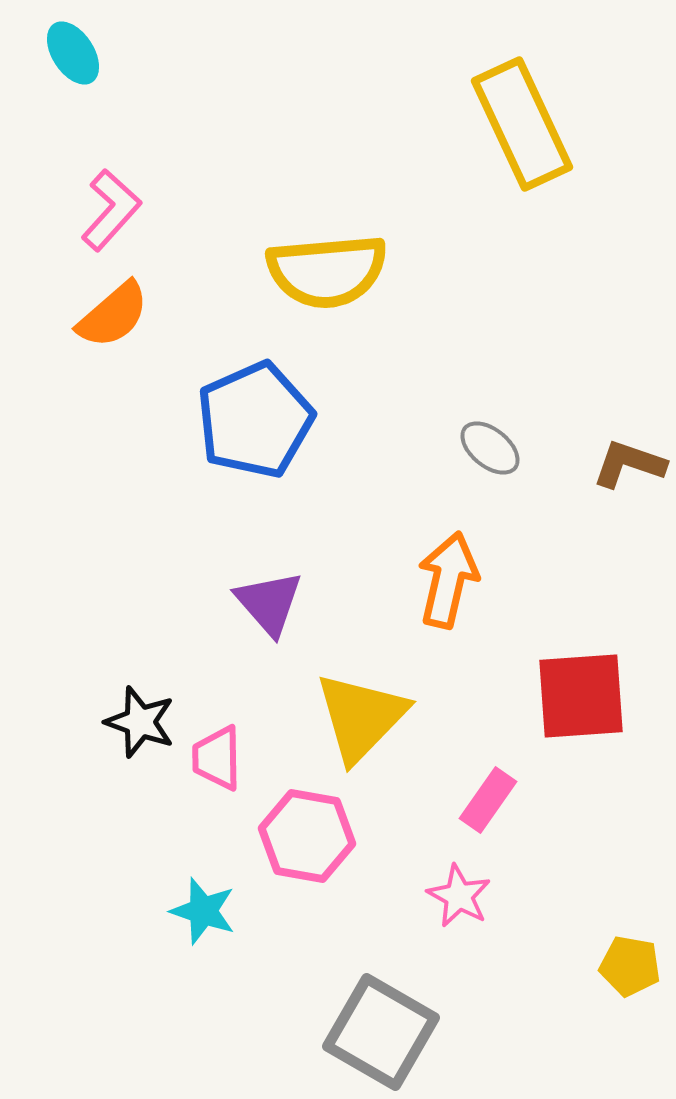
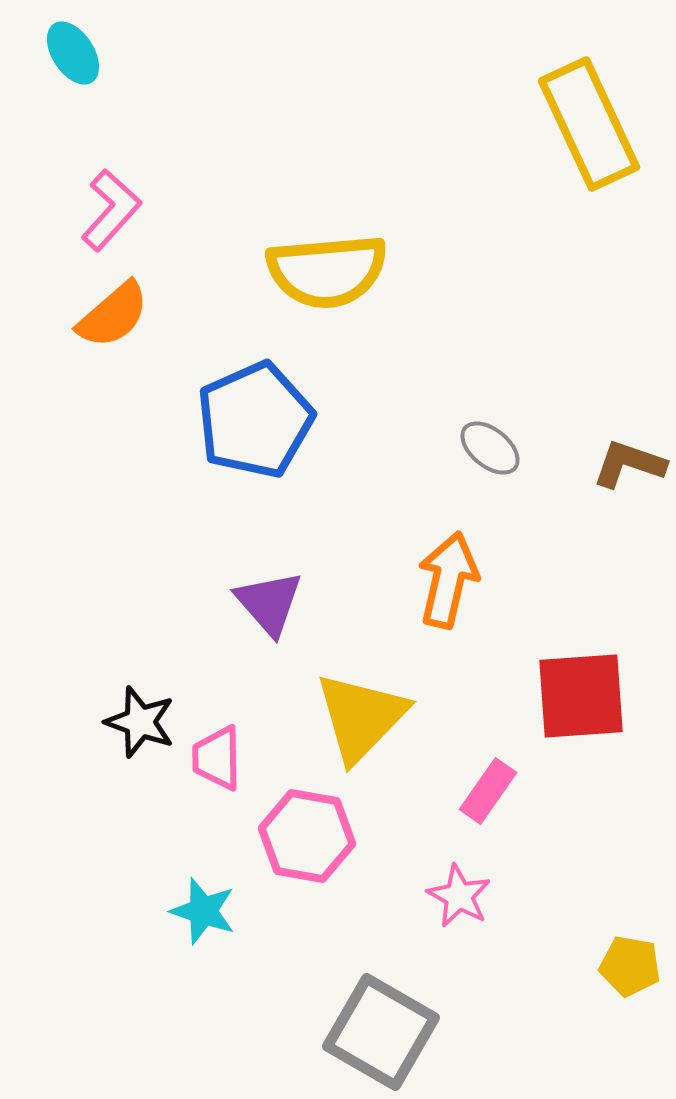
yellow rectangle: moved 67 px right
pink rectangle: moved 9 px up
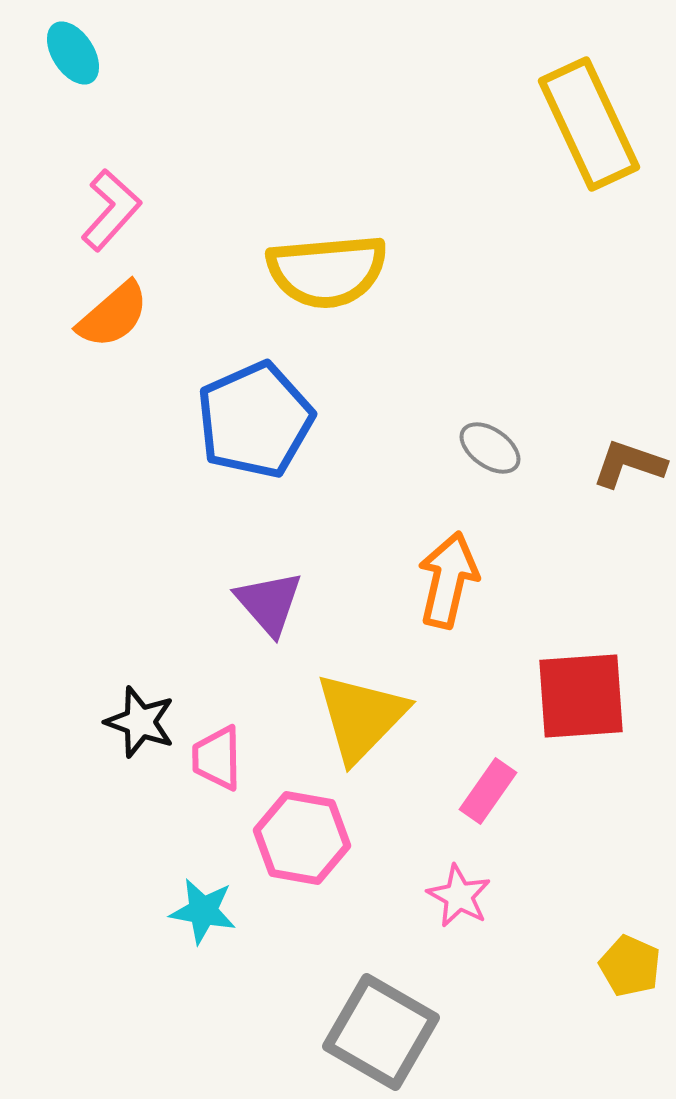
gray ellipse: rotated 4 degrees counterclockwise
pink hexagon: moved 5 px left, 2 px down
cyan star: rotated 8 degrees counterclockwise
yellow pentagon: rotated 14 degrees clockwise
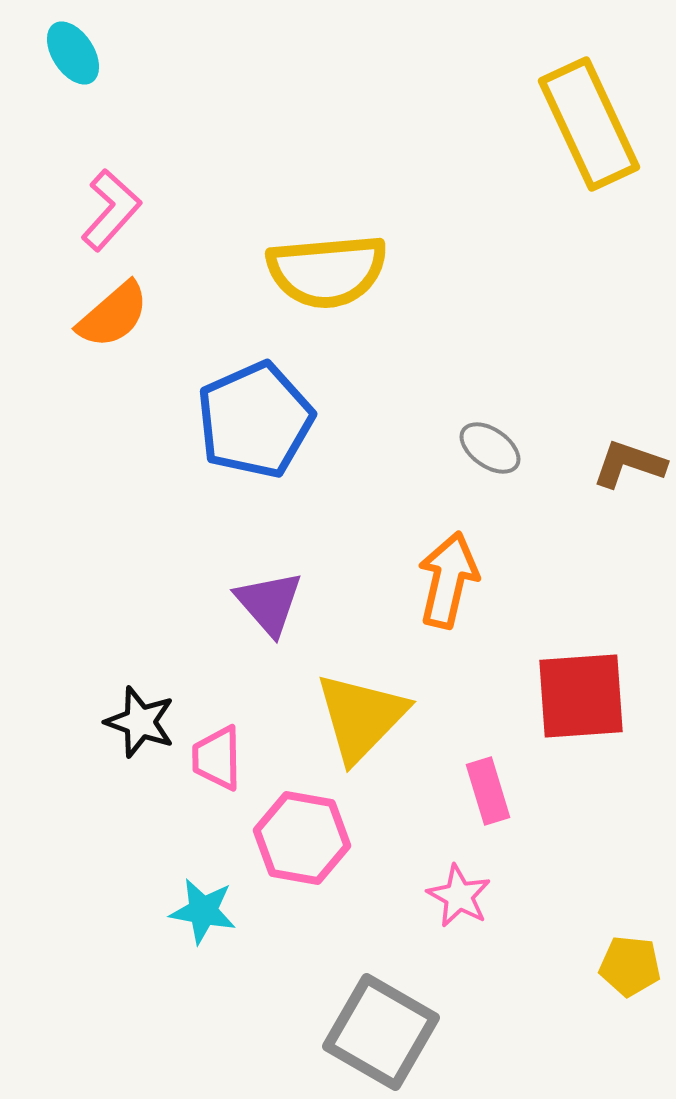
pink rectangle: rotated 52 degrees counterclockwise
yellow pentagon: rotated 18 degrees counterclockwise
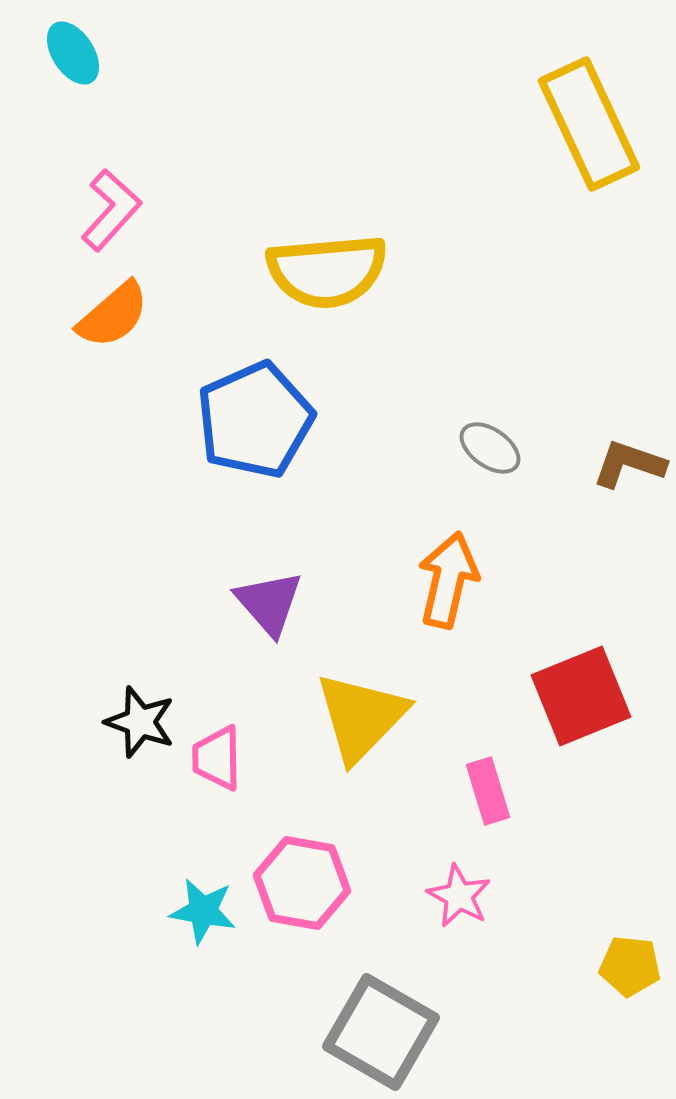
red square: rotated 18 degrees counterclockwise
pink hexagon: moved 45 px down
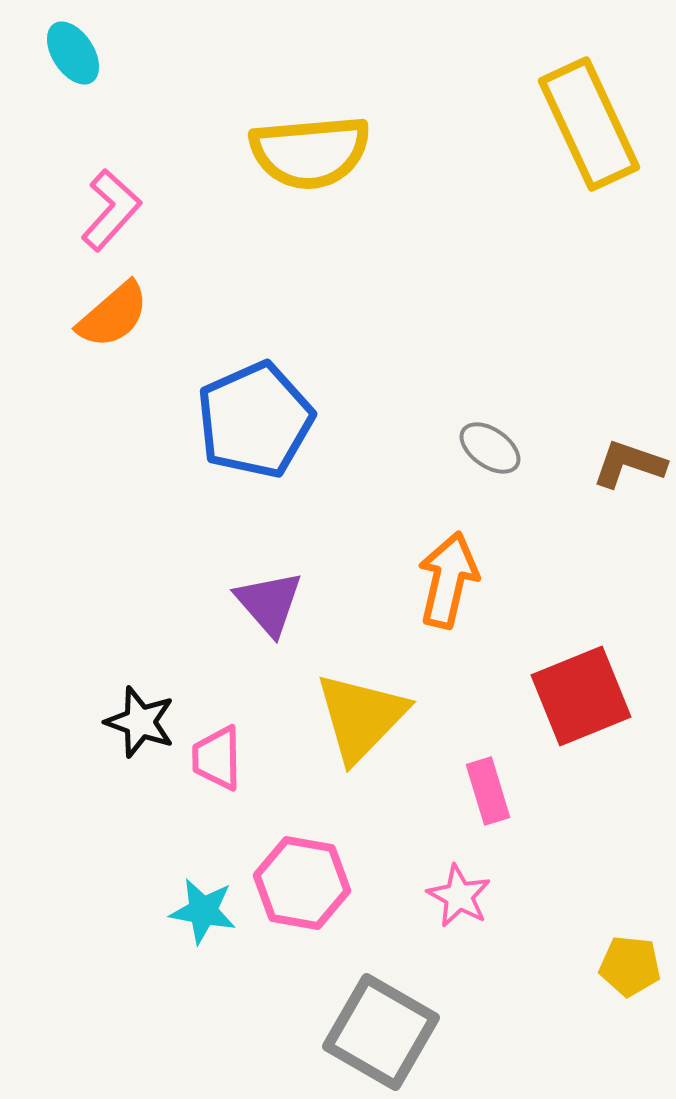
yellow semicircle: moved 17 px left, 119 px up
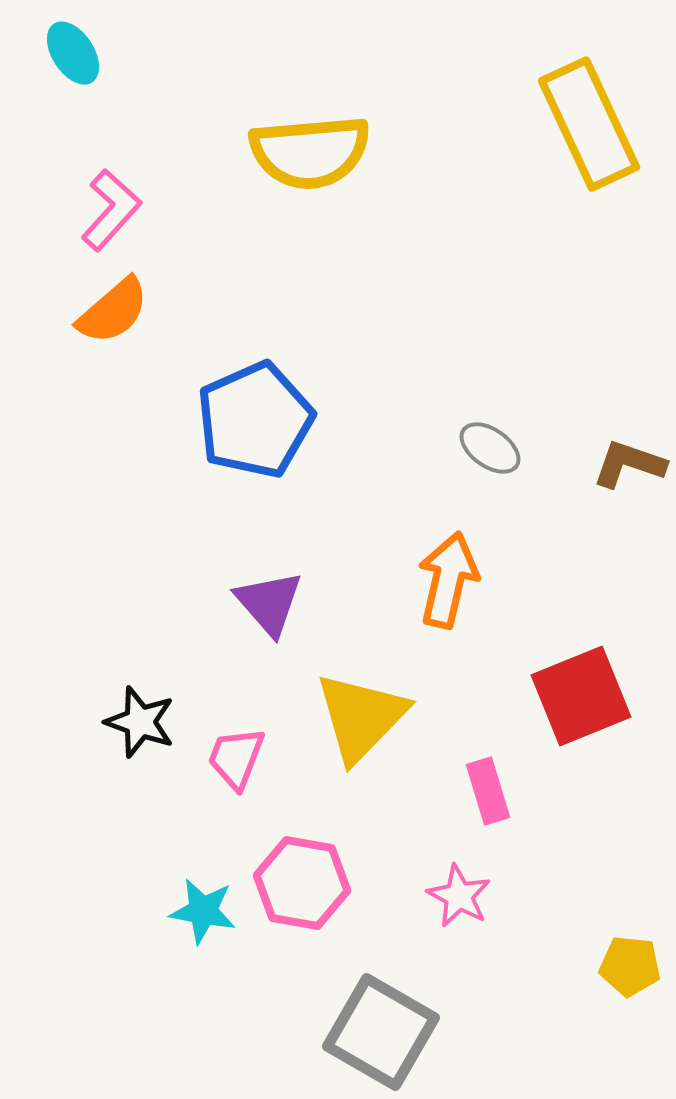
orange semicircle: moved 4 px up
pink trapezoid: moved 19 px right; rotated 22 degrees clockwise
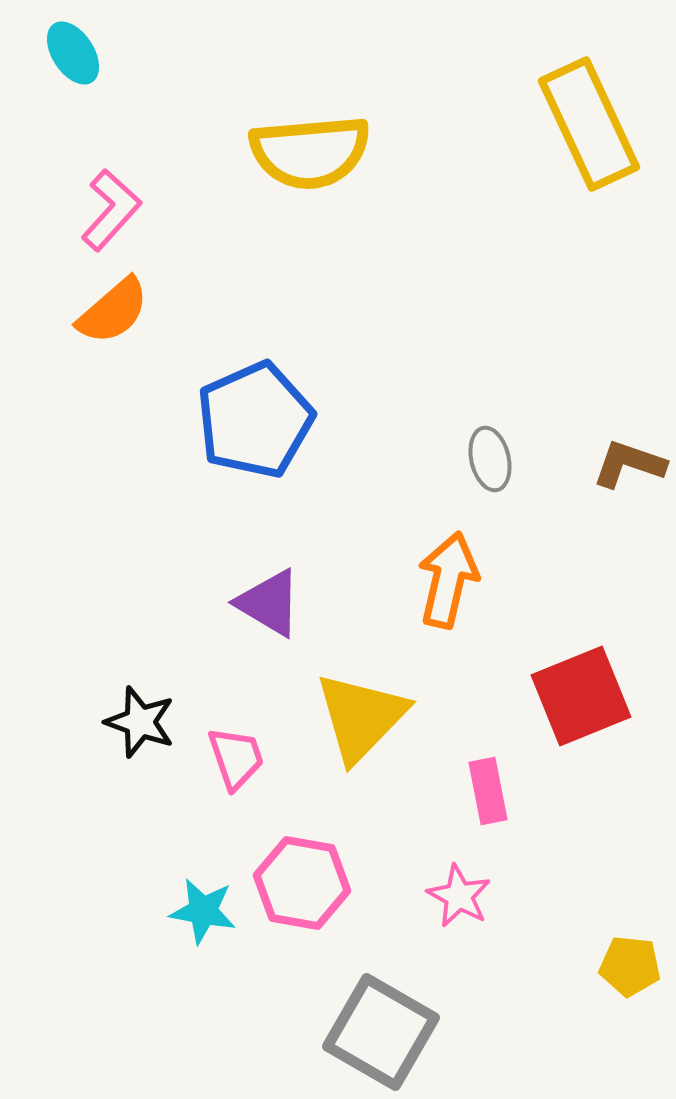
gray ellipse: moved 11 px down; rotated 42 degrees clockwise
purple triangle: rotated 18 degrees counterclockwise
pink trapezoid: rotated 140 degrees clockwise
pink rectangle: rotated 6 degrees clockwise
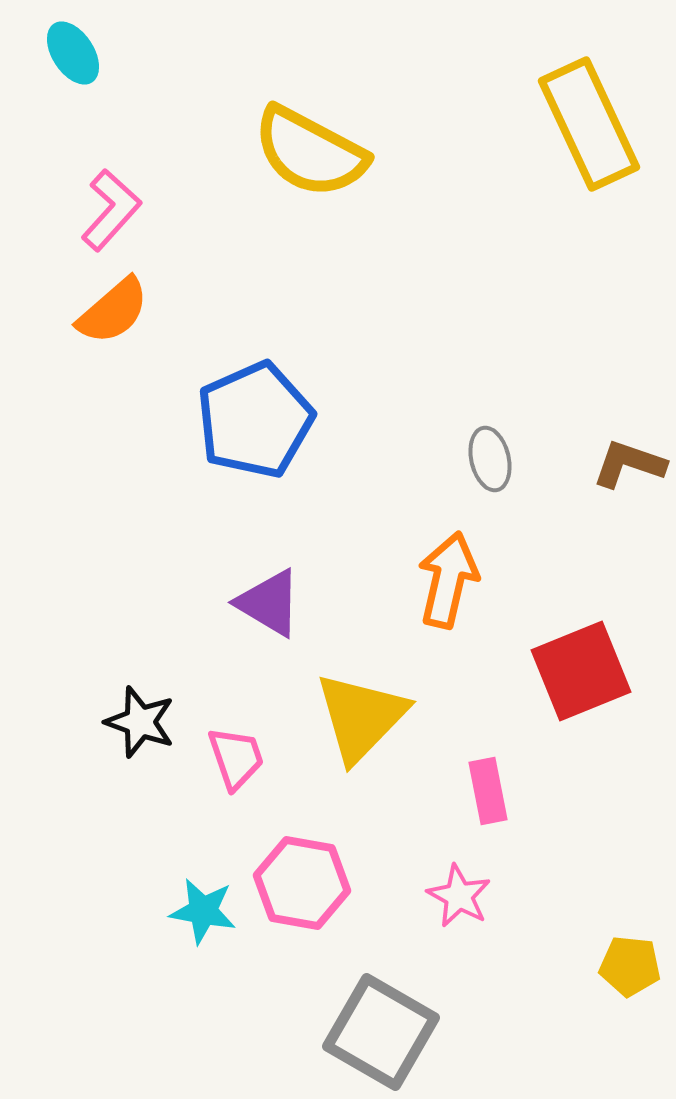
yellow semicircle: rotated 33 degrees clockwise
red square: moved 25 px up
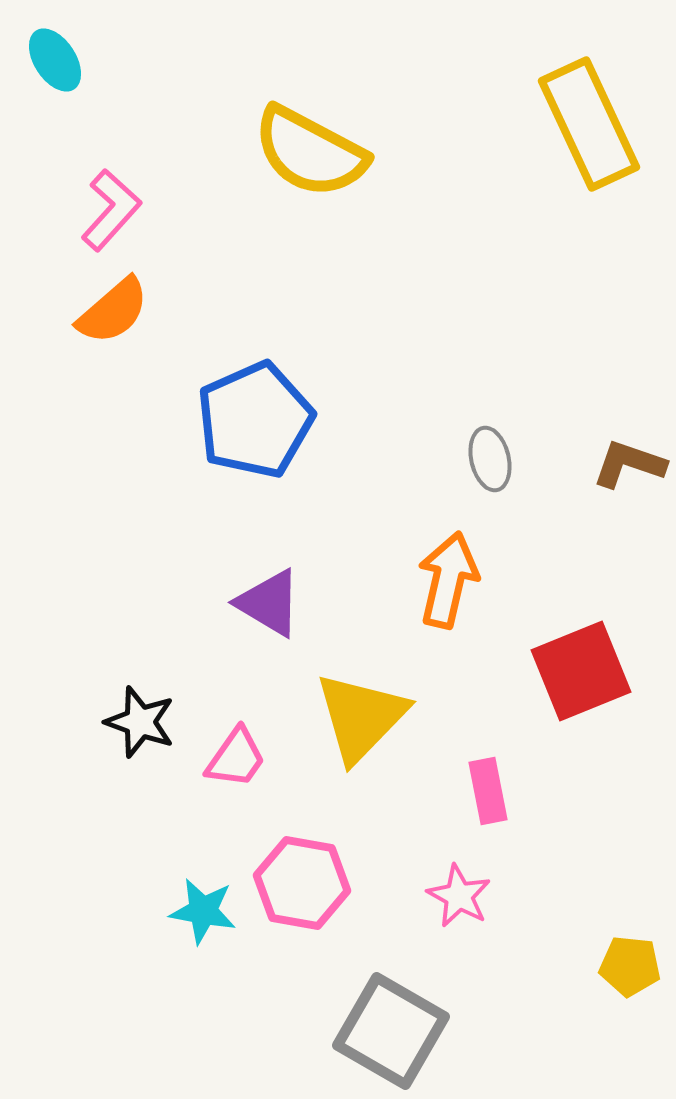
cyan ellipse: moved 18 px left, 7 px down
pink trapezoid: rotated 54 degrees clockwise
gray square: moved 10 px right, 1 px up
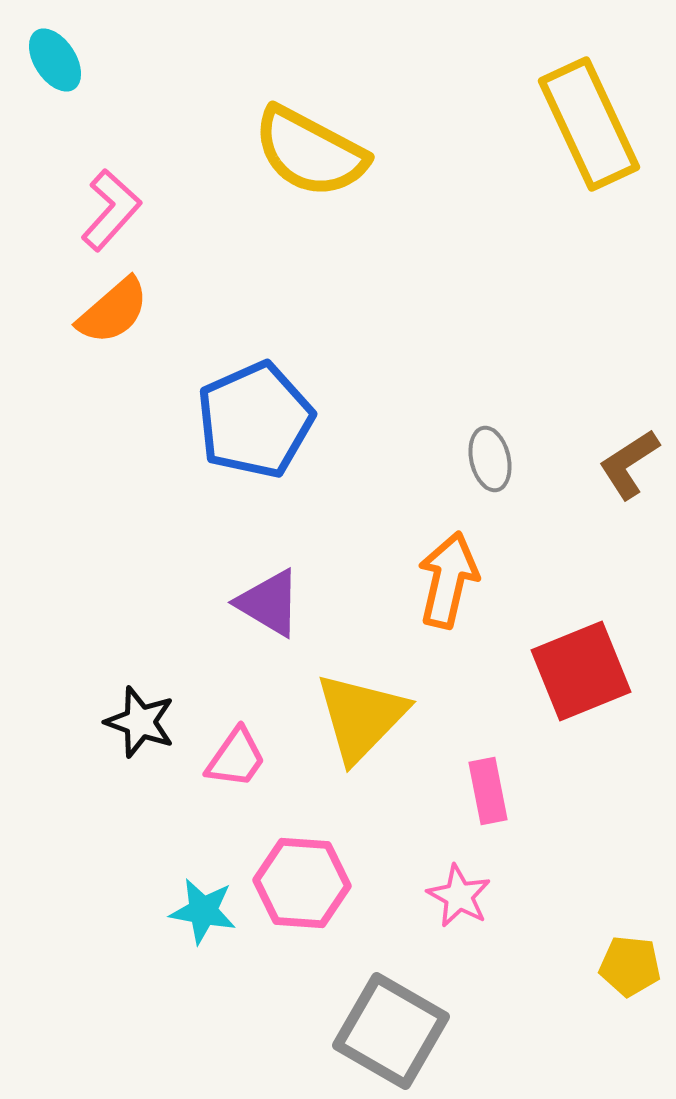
brown L-shape: rotated 52 degrees counterclockwise
pink hexagon: rotated 6 degrees counterclockwise
